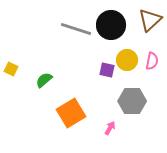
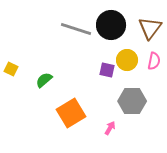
brown triangle: moved 8 px down; rotated 10 degrees counterclockwise
pink semicircle: moved 2 px right
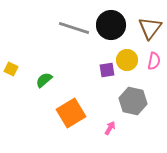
gray line: moved 2 px left, 1 px up
purple square: rotated 21 degrees counterclockwise
gray hexagon: moved 1 px right; rotated 12 degrees clockwise
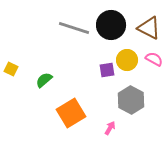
brown triangle: moved 1 px left; rotated 40 degrees counterclockwise
pink semicircle: moved 2 px up; rotated 72 degrees counterclockwise
gray hexagon: moved 2 px left, 1 px up; rotated 16 degrees clockwise
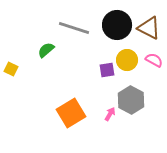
black circle: moved 6 px right
pink semicircle: moved 1 px down
green semicircle: moved 2 px right, 30 px up
pink arrow: moved 14 px up
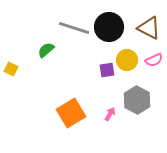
black circle: moved 8 px left, 2 px down
pink semicircle: rotated 126 degrees clockwise
gray hexagon: moved 6 px right
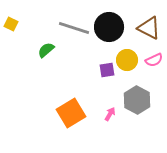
yellow square: moved 45 px up
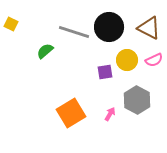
gray line: moved 4 px down
green semicircle: moved 1 px left, 1 px down
purple square: moved 2 px left, 2 px down
